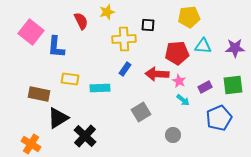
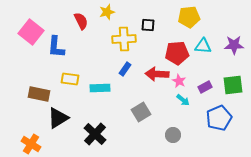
purple star: moved 1 px left, 3 px up
black cross: moved 10 px right, 2 px up
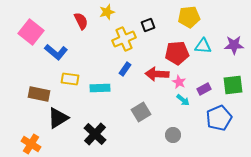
black square: rotated 24 degrees counterclockwise
yellow cross: rotated 20 degrees counterclockwise
blue L-shape: moved 5 px down; rotated 55 degrees counterclockwise
pink star: moved 1 px down
purple rectangle: moved 1 px left, 2 px down
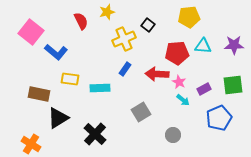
black square: rotated 32 degrees counterclockwise
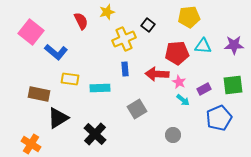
blue rectangle: rotated 40 degrees counterclockwise
gray square: moved 4 px left, 3 px up
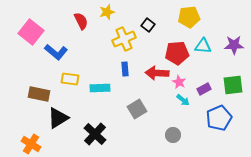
red arrow: moved 1 px up
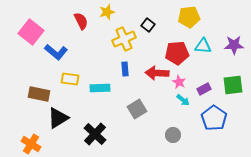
blue pentagon: moved 5 px left; rotated 15 degrees counterclockwise
